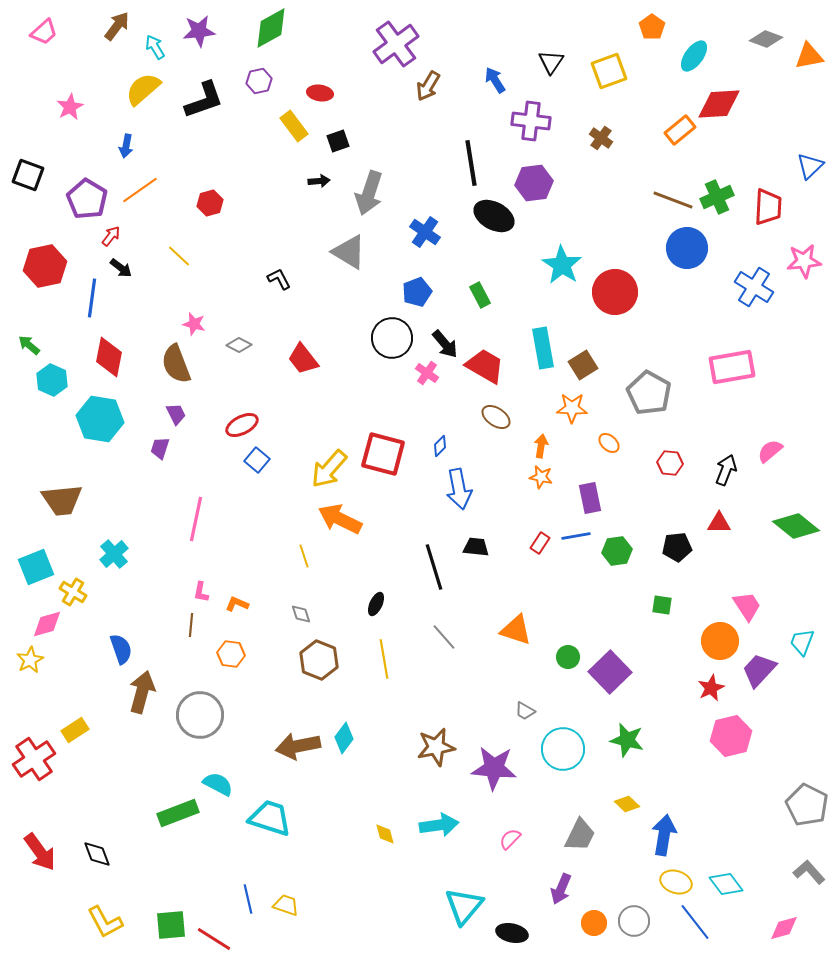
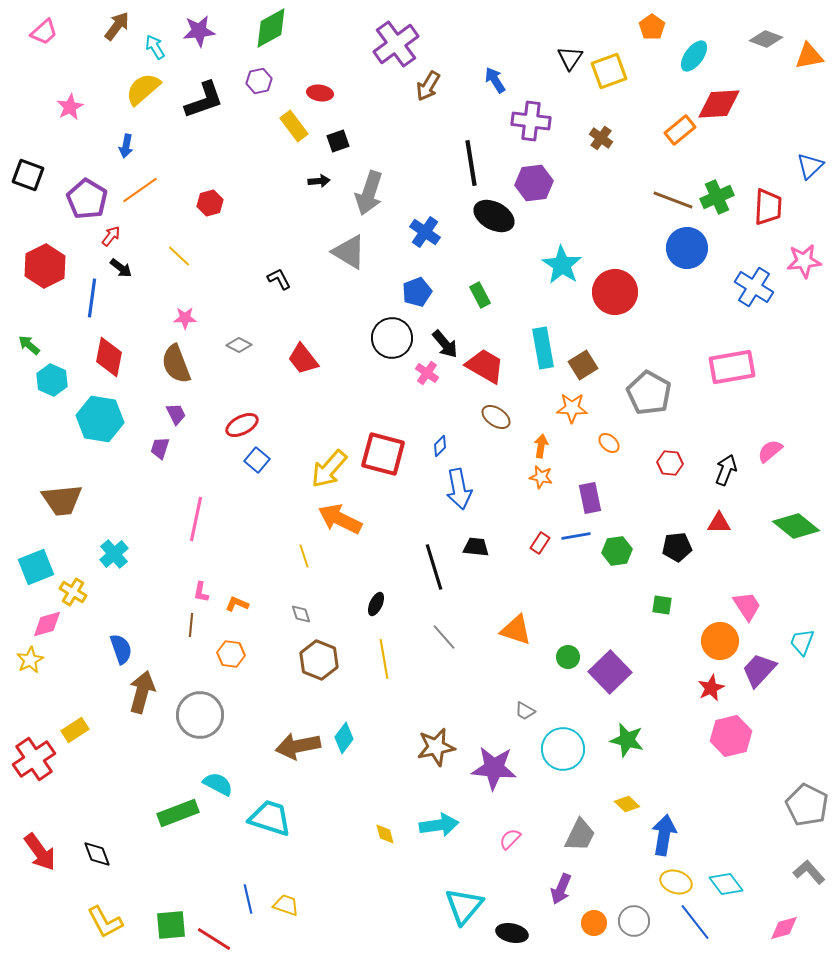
black triangle at (551, 62): moved 19 px right, 4 px up
red hexagon at (45, 266): rotated 15 degrees counterclockwise
pink star at (194, 324): moved 9 px left, 6 px up; rotated 15 degrees counterclockwise
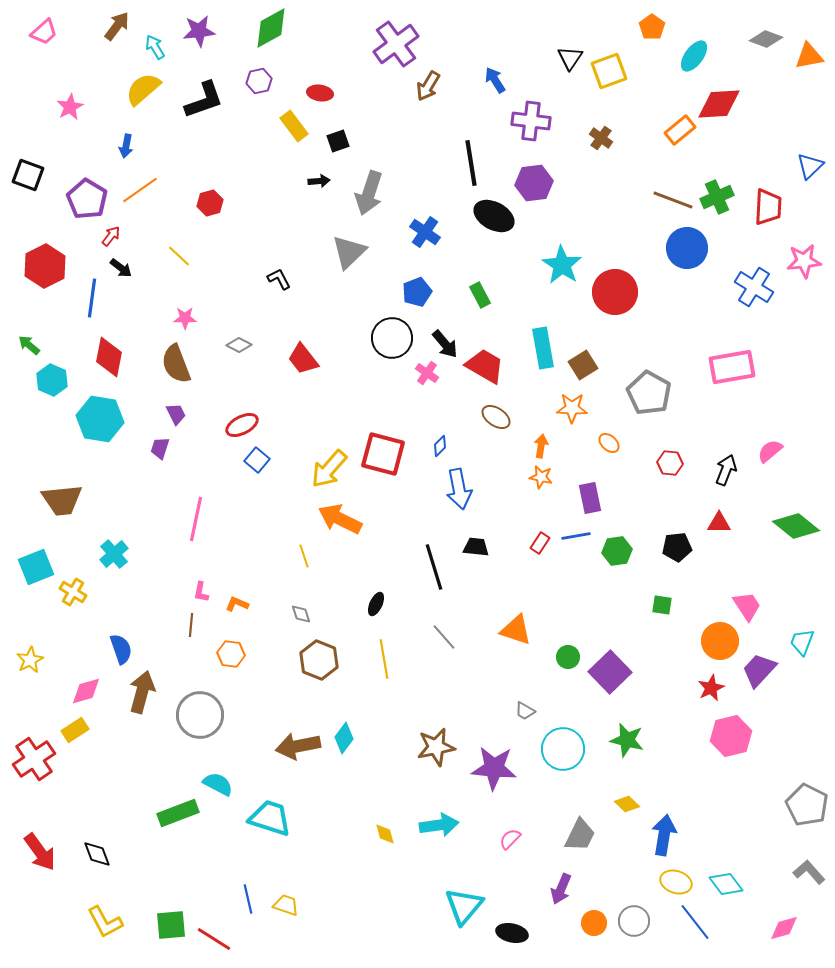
gray triangle at (349, 252): rotated 45 degrees clockwise
pink diamond at (47, 624): moved 39 px right, 67 px down
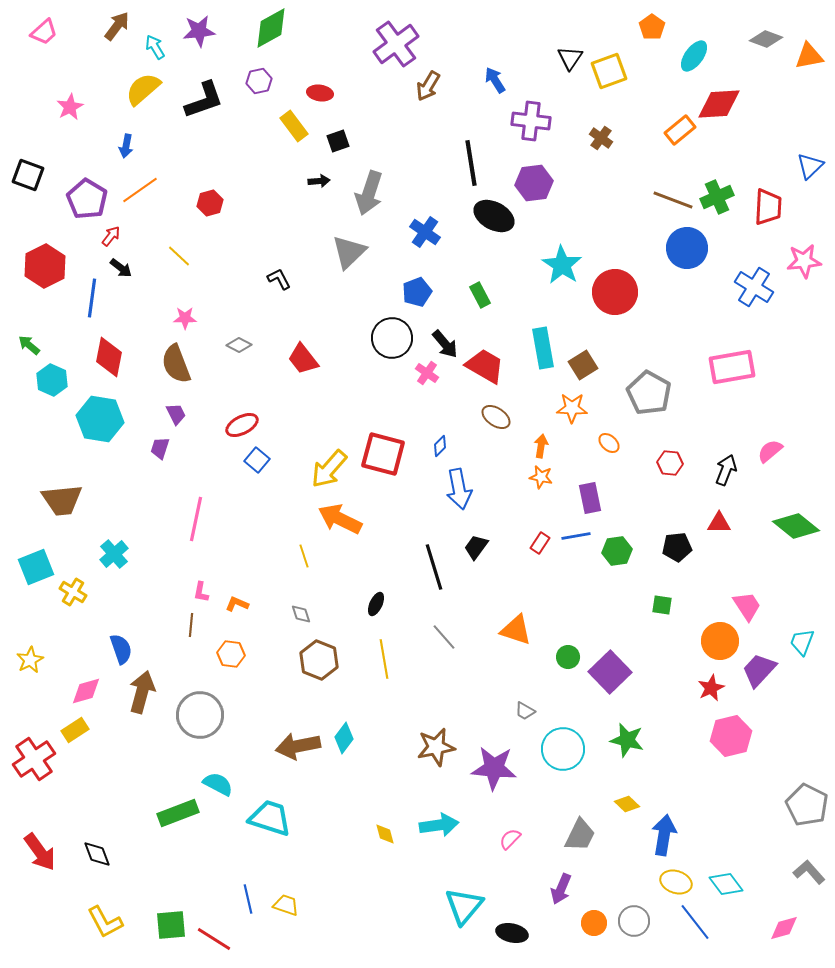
black trapezoid at (476, 547): rotated 60 degrees counterclockwise
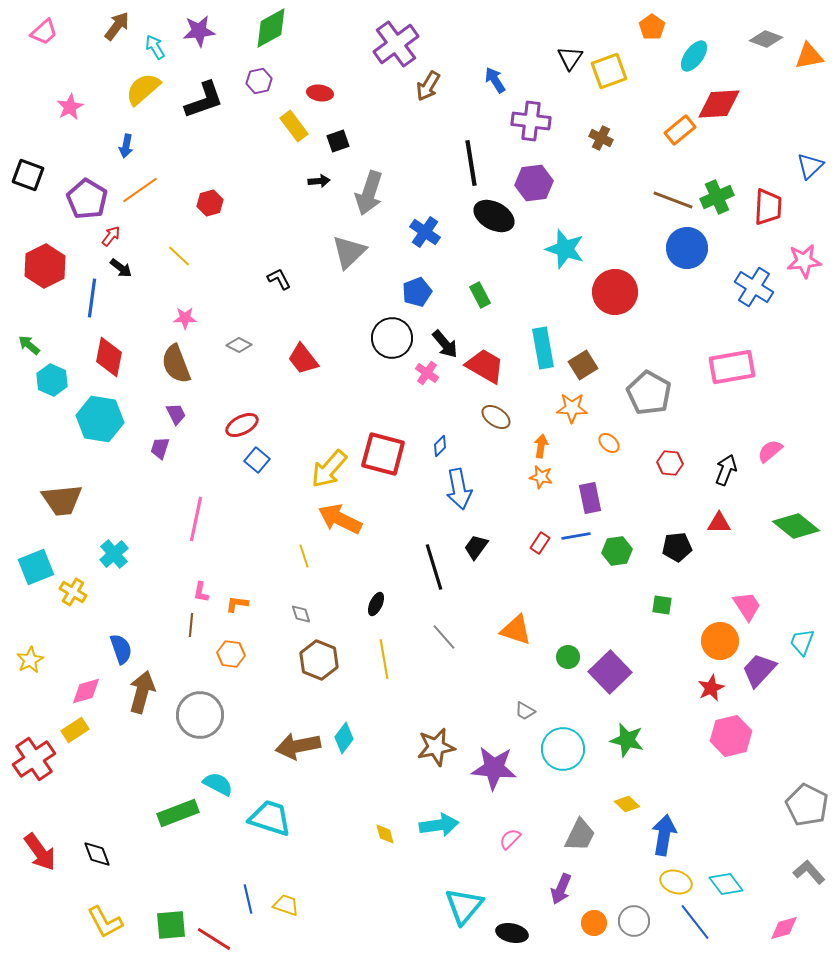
brown cross at (601, 138): rotated 10 degrees counterclockwise
cyan star at (562, 265): moved 3 px right, 16 px up; rotated 15 degrees counterclockwise
orange L-shape at (237, 604): rotated 15 degrees counterclockwise
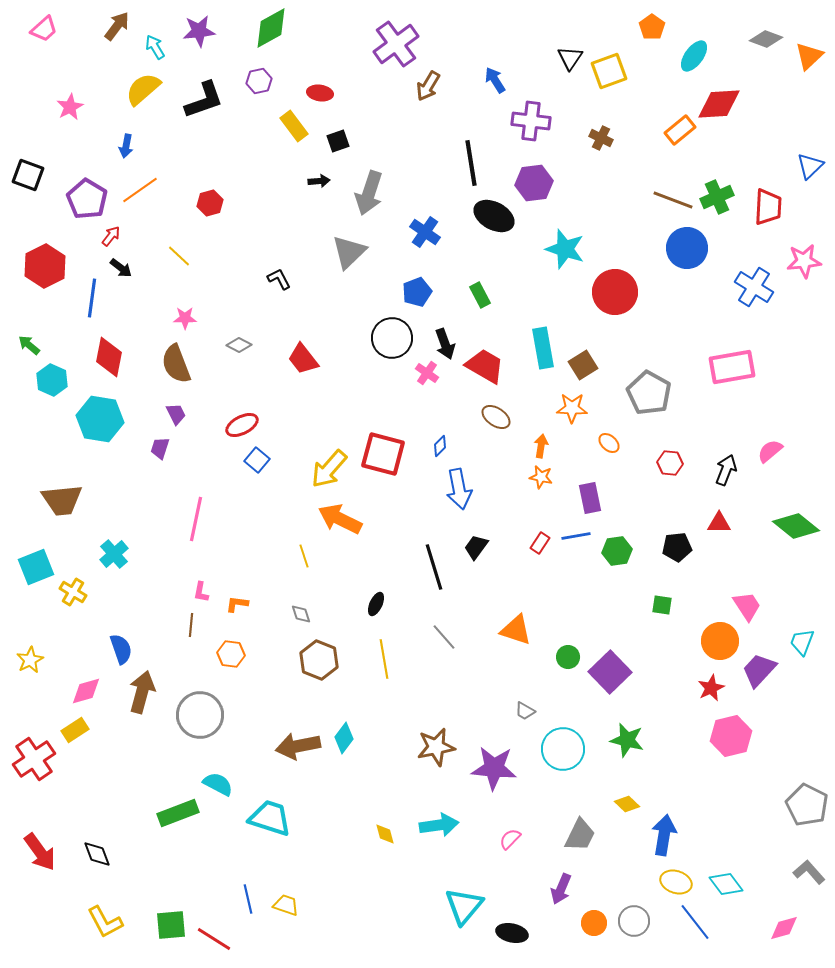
pink trapezoid at (44, 32): moved 3 px up
orange triangle at (809, 56): rotated 32 degrees counterclockwise
black arrow at (445, 344): rotated 20 degrees clockwise
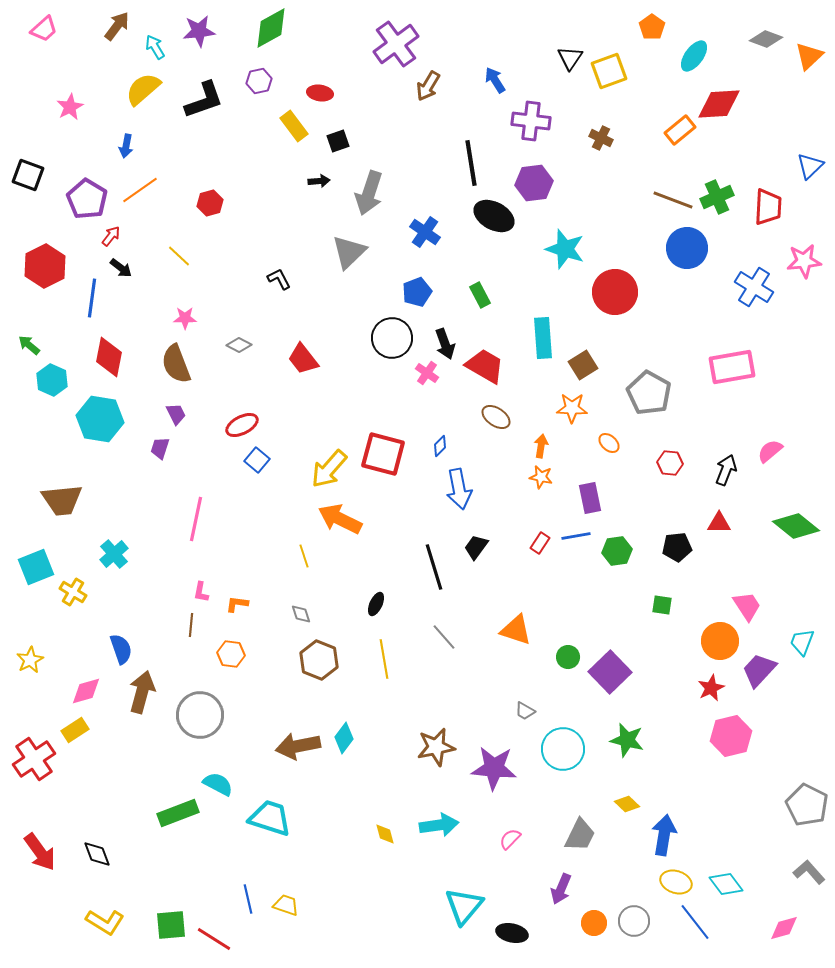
cyan rectangle at (543, 348): moved 10 px up; rotated 6 degrees clockwise
yellow L-shape at (105, 922): rotated 30 degrees counterclockwise
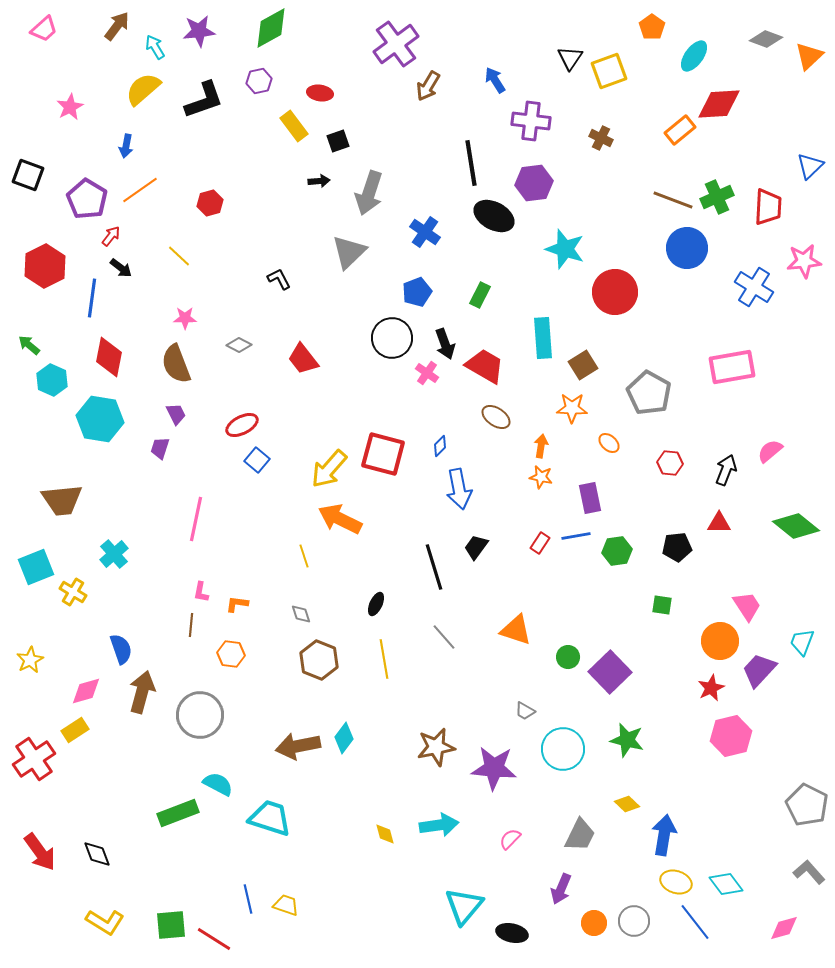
green rectangle at (480, 295): rotated 55 degrees clockwise
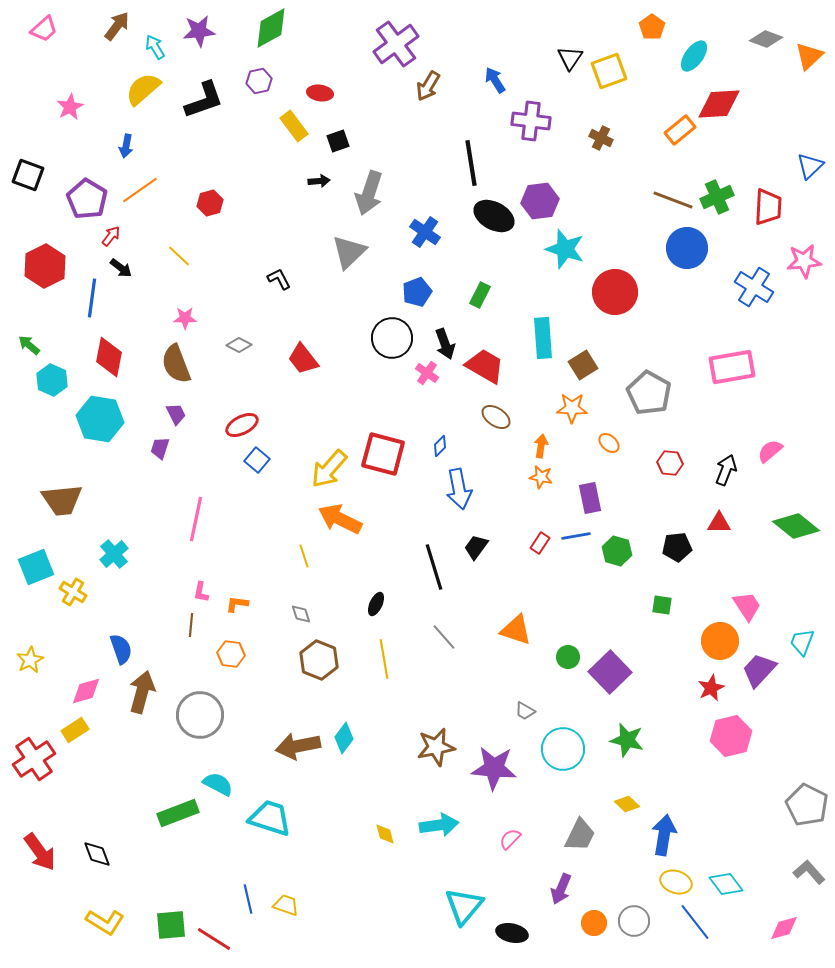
purple hexagon at (534, 183): moved 6 px right, 18 px down
green hexagon at (617, 551): rotated 24 degrees clockwise
